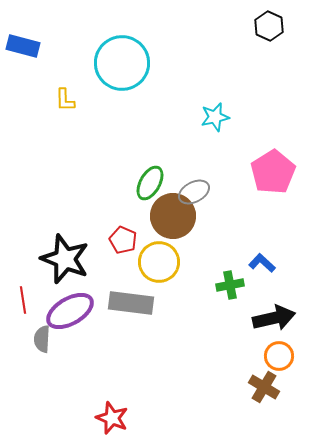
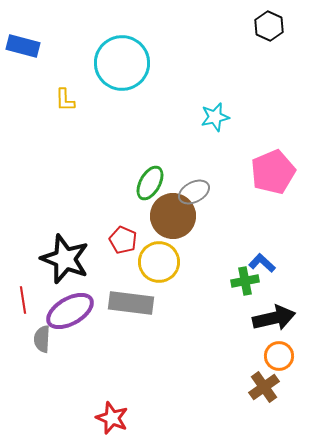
pink pentagon: rotated 9 degrees clockwise
green cross: moved 15 px right, 4 px up
brown cross: rotated 24 degrees clockwise
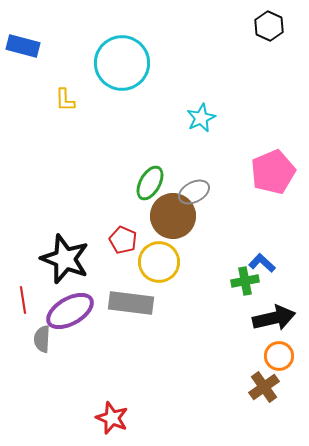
cyan star: moved 14 px left, 1 px down; rotated 12 degrees counterclockwise
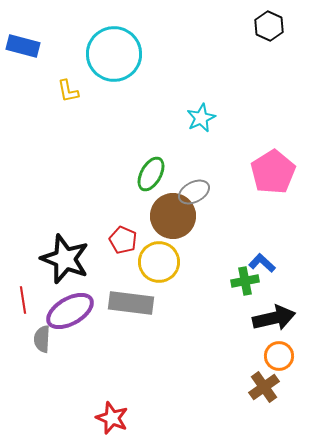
cyan circle: moved 8 px left, 9 px up
yellow L-shape: moved 3 px right, 9 px up; rotated 10 degrees counterclockwise
pink pentagon: rotated 9 degrees counterclockwise
green ellipse: moved 1 px right, 9 px up
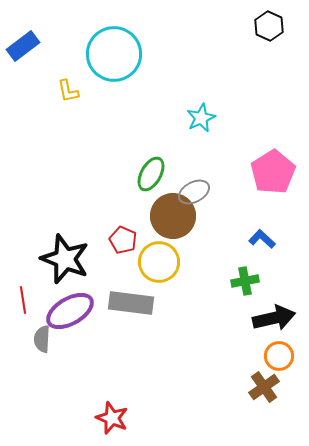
blue rectangle: rotated 52 degrees counterclockwise
blue L-shape: moved 24 px up
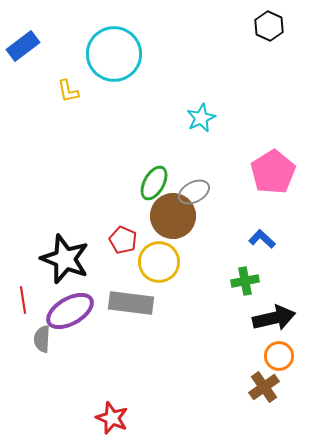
green ellipse: moved 3 px right, 9 px down
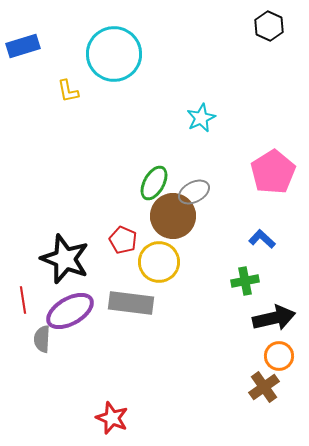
blue rectangle: rotated 20 degrees clockwise
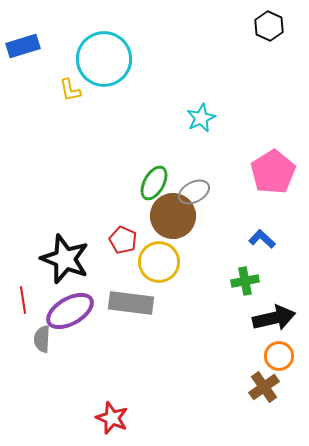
cyan circle: moved 10 px left, 5 px down
yellow L-shape: moved 2 px right, 1 px up
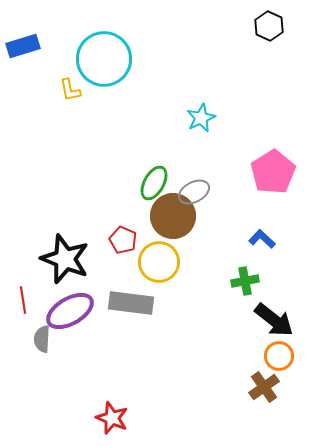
black arrow: moved 2 px down; rotated 51 degrees clockwise
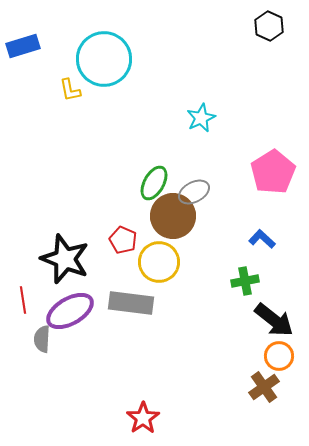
red star: moved 31 px right; rotated 16 degrees clockwise
